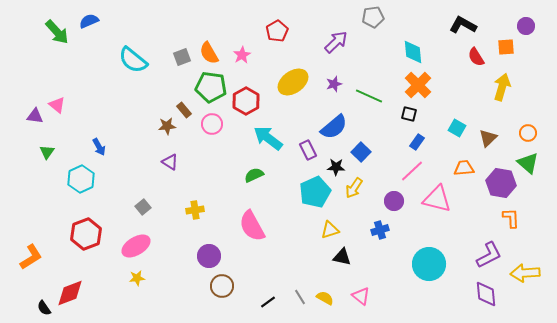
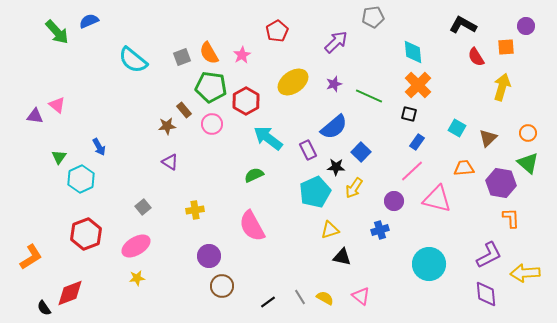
green triangle at (47, 152): moved 12 px right, 5 px down
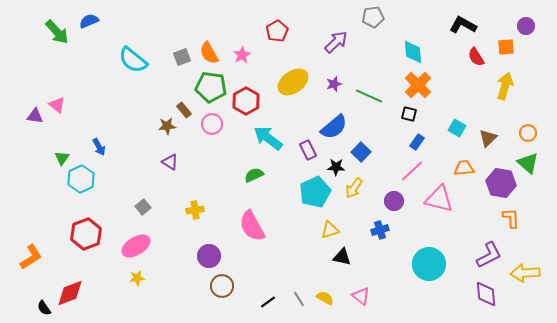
yellow arrow at (502, 87): moved 3 px right, 1 px up
green triangle at (59, 157): moved 3 px right, 1 px down
pink triangle at (437, 199): moved 2 px right
gray line at (300, 297): moved 1 px left, 2 px down
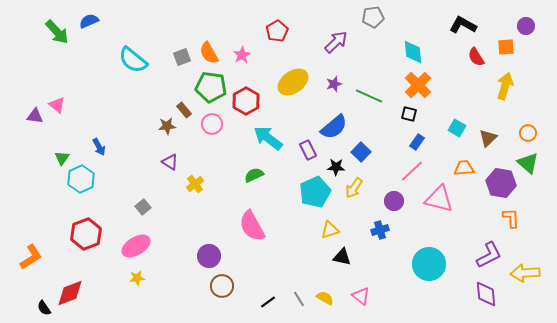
yellow cross at (195, 210): moved 26 px up; rotated 30 degrees counterclockwise
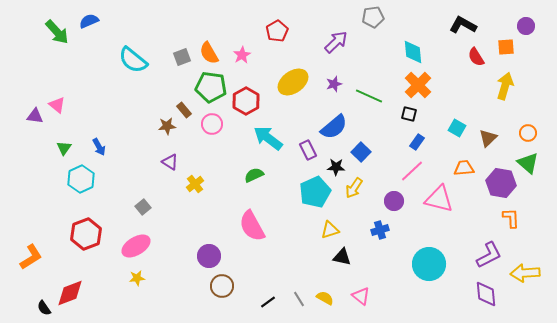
green triangle at (62, 158): moved 2 px right, 10 px up
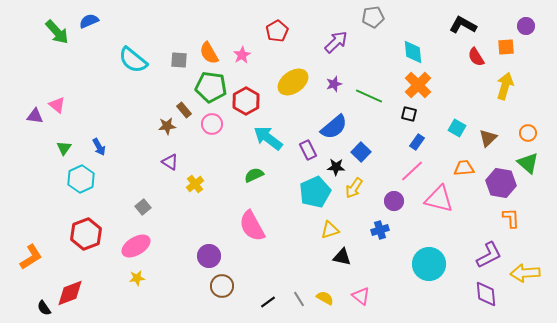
gray square at (182, 57): moved 3 px left, 3 px down; rotated 24 degrees clockwise
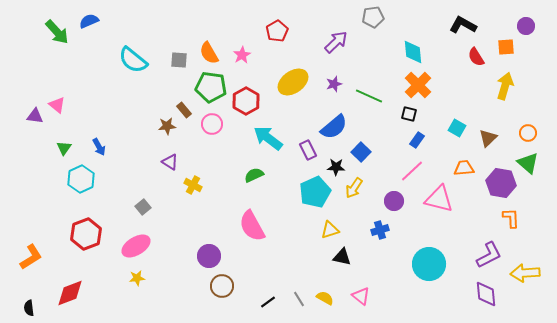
blue rectangle at (417, 142): moved 2 px up
yellow cross at (195, 184): moved 2 px left, 1 px down; rotated 24 degrees counterclockwise
black semicircle at (44, 308): moved 15 px left; rotated 28 degrees clockwise
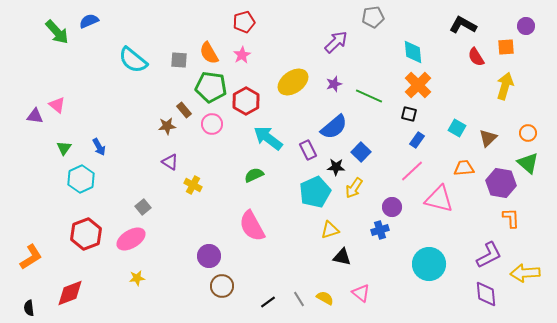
red pentagon at (277, 31): moved 33 px left, 9 px up; rotated 15 degrees clockwise
purple circle at (394, 201): moved 2 px left, 6 px down
pink ellipse at (136, 246): moved 5 px left, 7 px up
pink triangle at (361, 296): moved 3 px up
